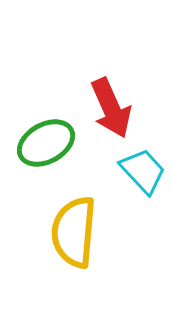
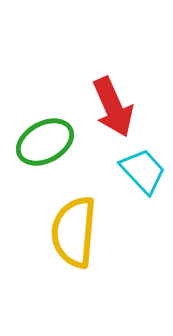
red arrow: moved 2 px right, 1 px up
green ellipse: moved 1 px left, 1 px up
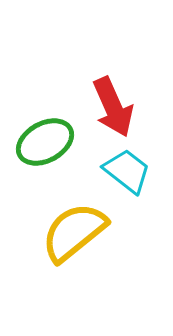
cyan trapezoid: moved 16 px left; rotated 9 degrees counterclockwise
yellow semicircle: rotated 46 degrees clockwise
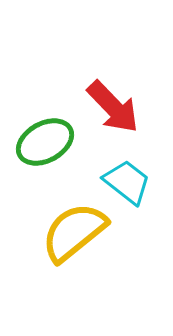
red arrow: rotated 20 degrees counterclockwise
cyan trapezoid: moved 11 px down
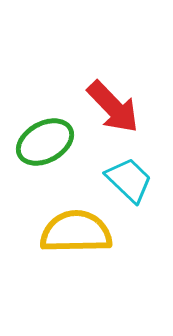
cyan trapezoid: moved 2 px right, 2 px up; rotated 6 degrees clockwise
yellow semicircle: moved 2 px right; rotated 38 degrees clockwise
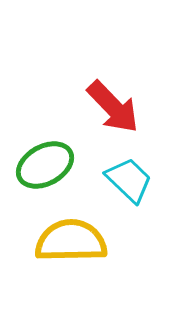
green ellipse: moved 23 px down
yellow semicircle: moved 5 px left, 9 px down
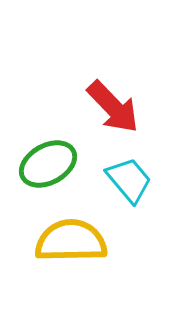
green ellipse: moved 3 px right, 1 px up
cyan trapezoid: rotated 6 degrees clockwise
